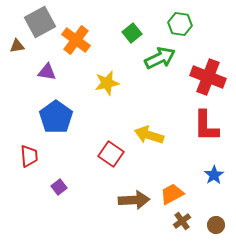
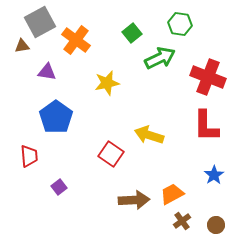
brown triangle: moved 5 px right
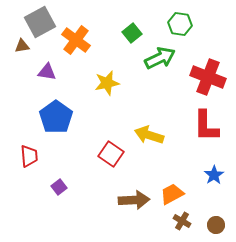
brown cross: rotated 24 degrees counterclockwise
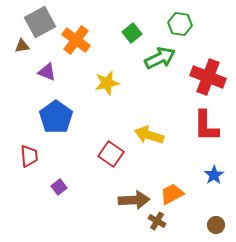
purple triangle: rotated 12 degrees clockwise
brown cross: moved 25 px left
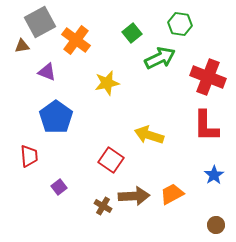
red square: moved 6 px down
brown arrow: moved 4 px up
brown cross: moved 54 px left, 15 px up
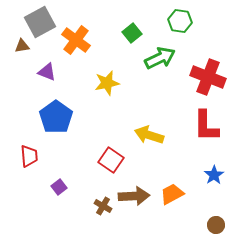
green hexagon: moved 3 px up
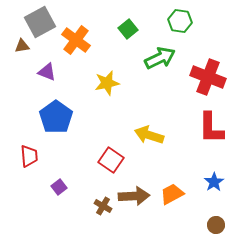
green square: moved 4 px left, 4 px up
red L-shape: moved 5 px right, 2 px down
blue star: moved 7 px down
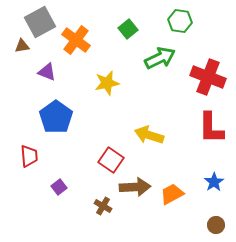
brown arrow: moved 1 px right, 9 px up
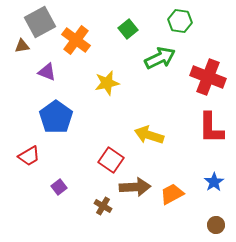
red trapezoid: rotated 65 degrees clockwise
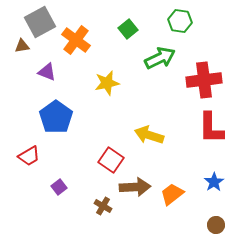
red cross: moved 4 px left, 3 px down; rotated 28 degrees counterclockwise
orange trapezoid: rotated 10 degrees counterclockwise
